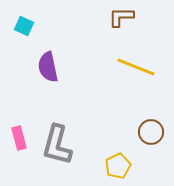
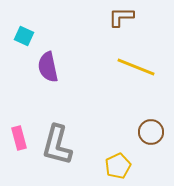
cyan square: moved 10 px down
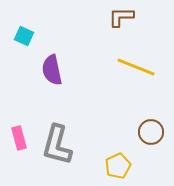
purple semicircle: moved 4 px right, 3 px down
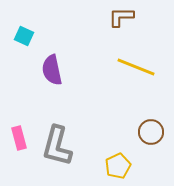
gray L-shape: moved 1 px down
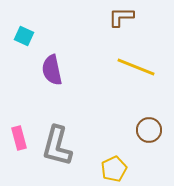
brown circle: moved 2 px left, 2 px up
yellow pentagon: moved 4 px left, 3 px down
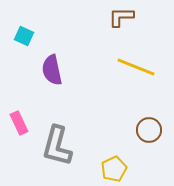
pink rectangle: moved 15 px up; rotated 10 degrees counterclockwise
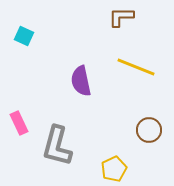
purple semicircle: moved 29 px right, 11 px down
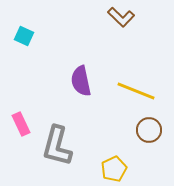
brown L-shape: rotated 136 degrees counterclockwise
yellow line: moved 24 px down
pink rectangle: moved 2 px right, 1 px down
